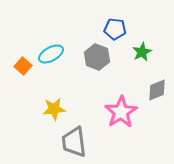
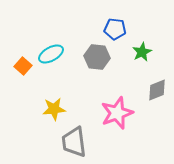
gray hexagon: rotated 15 degrees counterclockwise
pink star: moved 4 px left, 1 px down; rotated 12 degrees clockwise
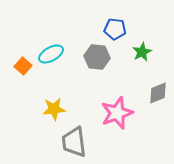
gray diamond: moved 1 px right, 3 px down
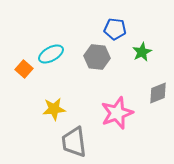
orange square: moved 1 px right, 3 px down
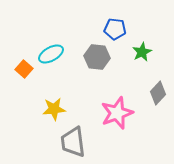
gray diamond: rotated 25 degrees counterclockwise
gray trapezoid: moved 1 px left
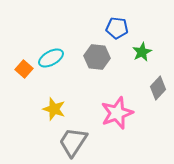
blue pentagon: moved 2 px right, 1 px up
cyan ellipse: moved 4 px down
gray diamond: moved 5 px up
yellow star: rotated 25 degrees clockwise
gray trapezoid: rotated 40 degrees clockwise
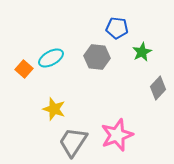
pink star: moved 22 px down
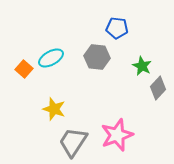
green star: moved 14 px down; rotated 18 degrees counterclockwise
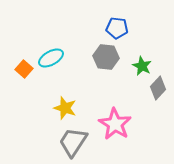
gray hexagon: moved 9 px right
yellow star: moved 11 px right, 1 px up
pink star: moved 2 px left, 11 px up; rotated 20 degrees counterclockwise
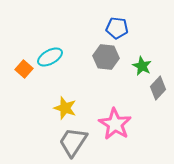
cyan ellipse: moved 1 px left, 1 px up
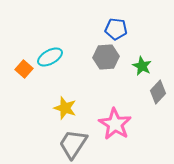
blue pentagon: moved 1 px left, 1 px down
gray hexagon: rotated 10 degrees counterclockwise
gray diamond: moved 4 px down
gray trapezoid: moved 2 px down
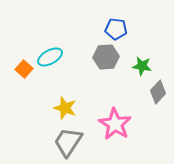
green star: rotated 18 degrees counterclockwise
gray trapezoid: moved 5 px left, 2 px up
